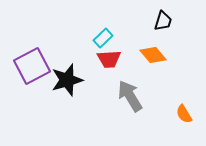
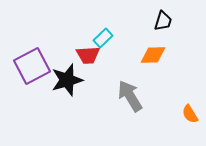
orange diamond: rotated 52 degrees counterclockwise
red trapezoid: moved 21 px left, 4 px up
orange semicircle: moved 6 px right
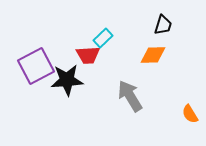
black trapezoid: moved 4 px down
purple square: moved 4 px right
black star: rotated 12 degrees clockwise
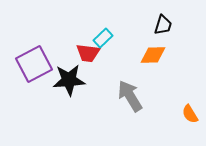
red trapezoid: moved 2 px up; rotated 10 degrees clockwise
purple square: moved 2 px left, 2 px up
black star: moved 2 px right
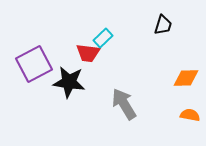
orange diamond: moved 33 px right, 23 px down
black star: moved 2 px down; rotated 12 degrees clockwise
gray arrow: moved 6 px left, 8 px down
orange semicircle: moved 1 px down; rotated 132 degrees clockwise
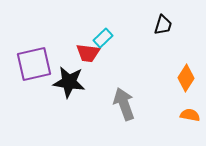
purple square: rotated 15 degrees clockwise
orange diamond: rotated 56 degrees counterclockwise
gray arrow: rotated 12 degrees clockwise
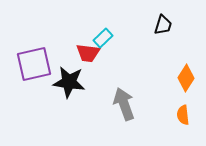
orange semicircle: moved 7 px left; rotated 108 degrees counterclockwise
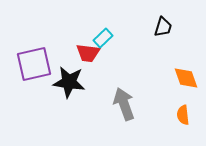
black trapezoid: moved 2 px down
orange diamond: rotated 52 degrees counterclockwise
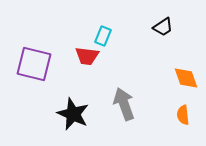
black trapezoid: rotated 40 degrees clockwise
cyan rectangle: moved 2 px up; rotated 24 degrees counterclockwise
red trapezoid: moved 1 px left, 3 px down
purple square: rotated 27 degrees clockwise
black star: moved 4 px right, 32 px down; rotated 16 degrees clockwise
